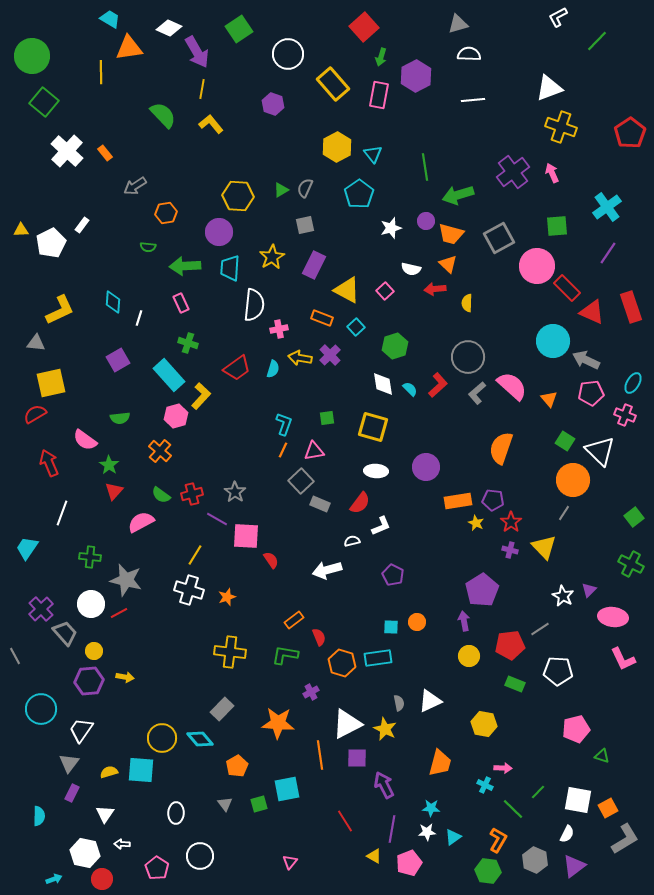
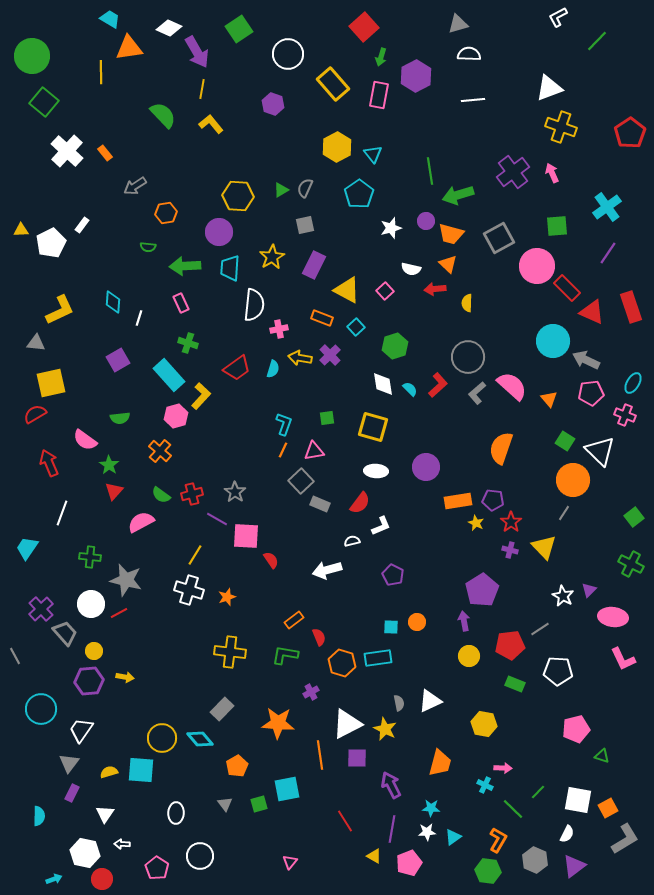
green line at (425, 167): moved 5 px right, 4 px down
purple arrow at (384, 785): moved 7 px right
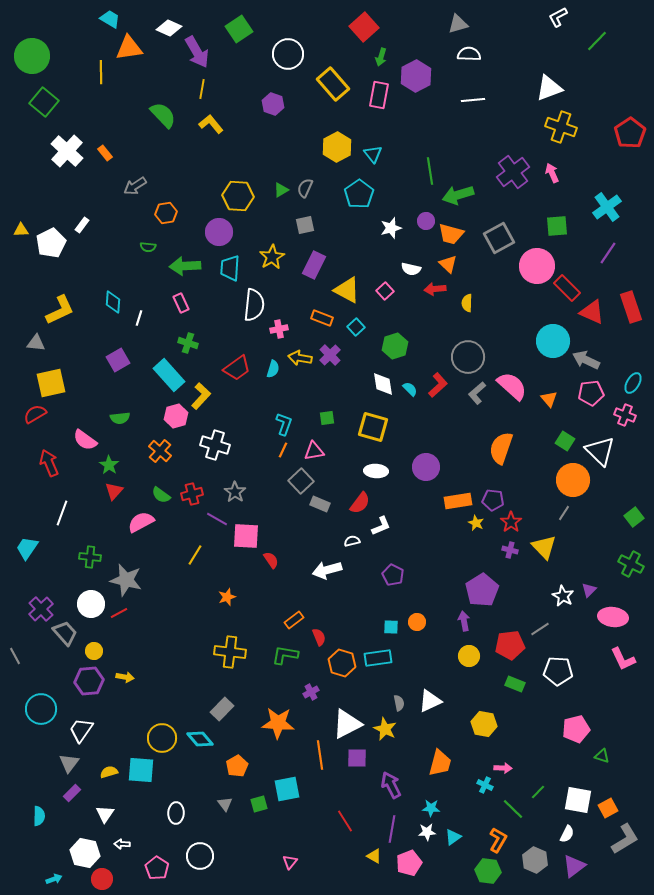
white cross at (189, 590): moved 26 px right, 145 px up
purple rectangle at (72, 793): rotated 18 degrees clockwise
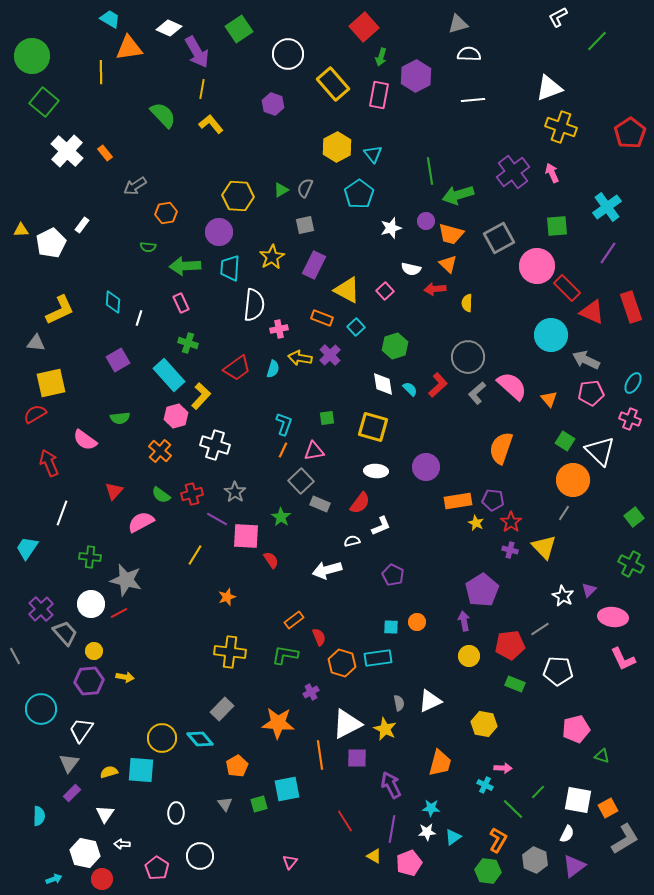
cyan circle at (553, 341): moved 2 px left, 6 px up
pink cross at (625, 415): moved 5 px right, 4 px down
green star at (109, 465): moved 172 px right, 52 px down
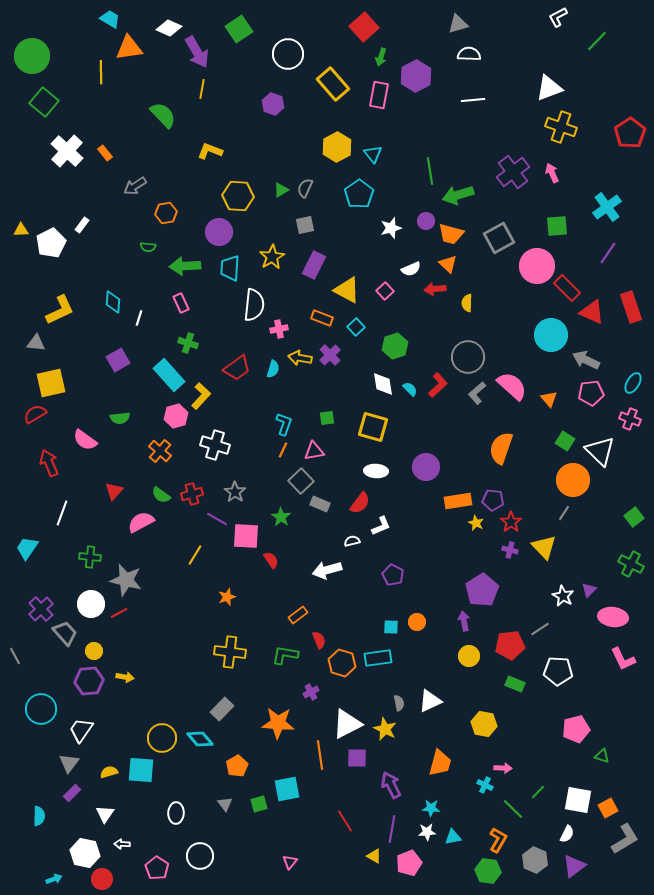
yellow L-shape at (211, 124): moved 1 px left, 27 px down; rotated 30 degrees counterclockwise
white semicircle at (411, 269): rotated 36 degrees counterclockwise
orange rectangle at (294, 620): moved 4 px right, 5 px up
red semicircle at (319, 637): moved 3 px down
cyan triangle at (453, 837): rotated 24 degrees clockwise
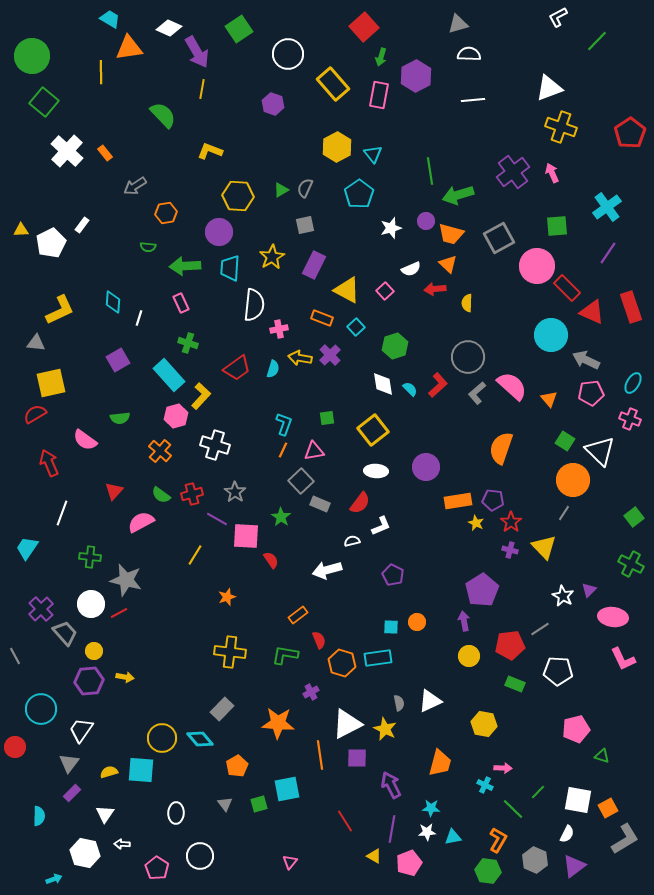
yellow square at (373, 427): moved 3 px down; rotated 36 degrees clockwise
red circle at (102, 879): moved 87 px left, 132 px up
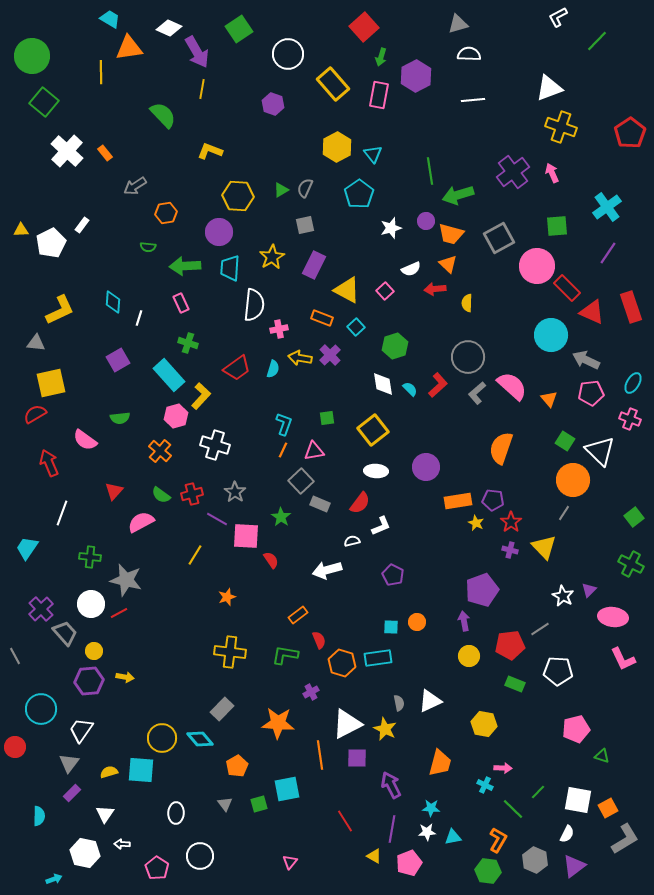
purple pentagon at (482, 590): rotated 12 degrees clockwise
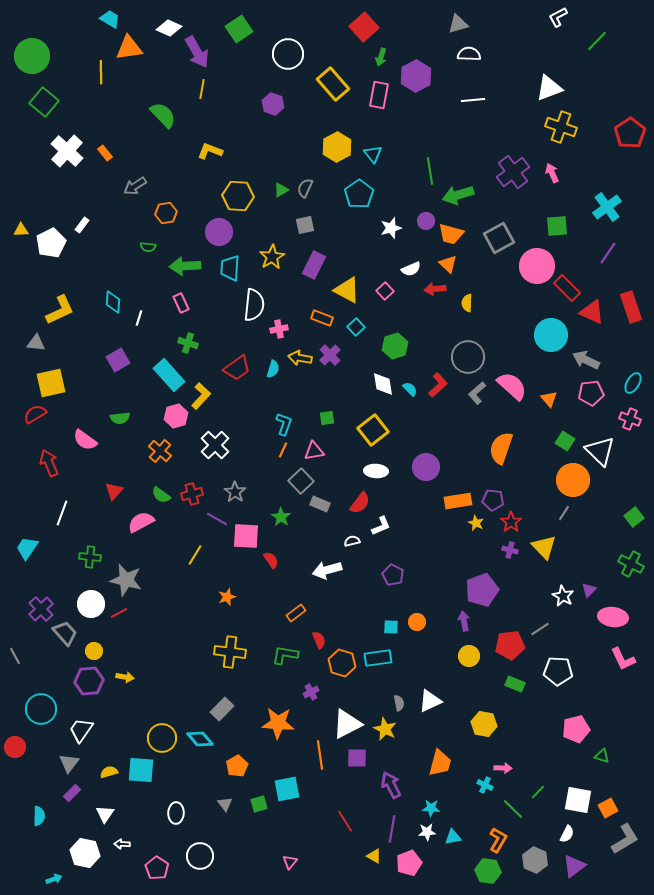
white cross at (215, 445): rotated 28 degrees clockwise
orange rectangle at (298, 615): moved 2 px left, 2 px up
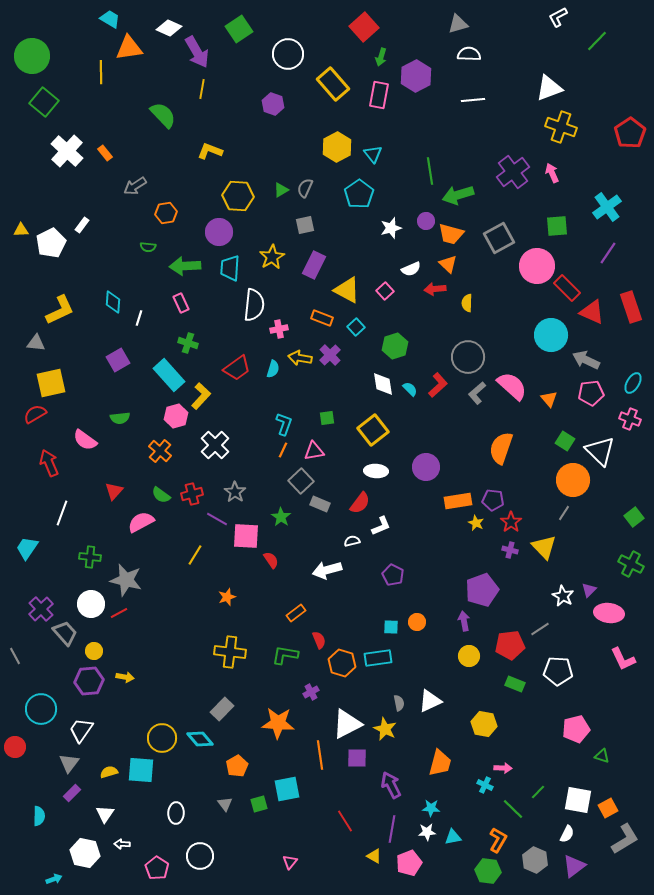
pink ellipse at (613, 617): moved 4 px left, 4 px up
